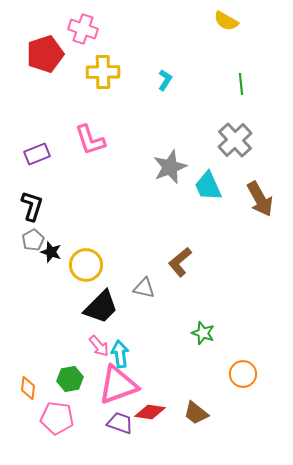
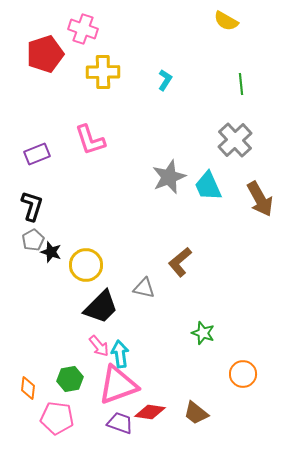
gray star: moved 1 px left, 10 px down
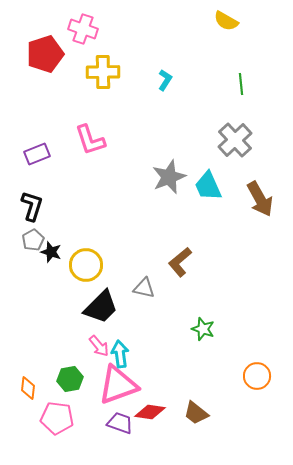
green star: moved 4 px up
orange circle: moved 14 px right, 2 px down
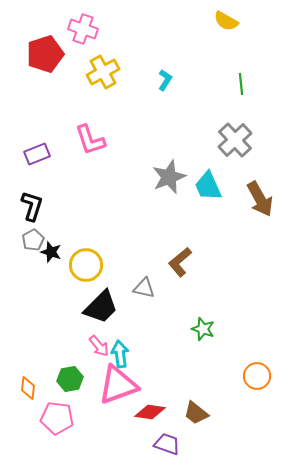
yellow cross: rotated 28 degrees counterclockwise
purple trapezoid: moved 47 px right, 21 px down
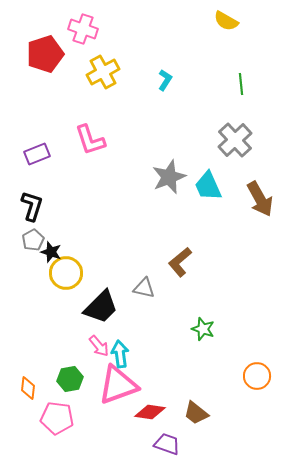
yellow circle: moved 20 px left, 8 px down
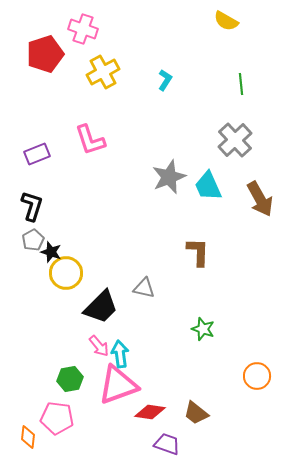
brown L-shape: moved 18 px right, 10 px up; rotated 132 degrees clockwise
orange diamond: moved 49 px down
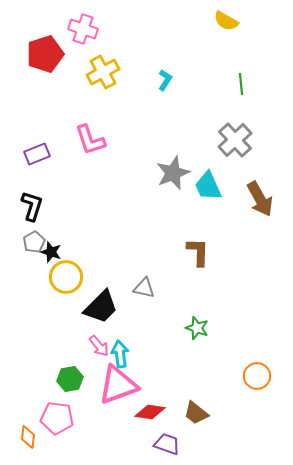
gray star: moved 4 px right, 4 px up
gray pentagon: moved 1 px right, 2 px down
yellow circle: moved 4 px down
green star: moved 6 px left, 1 px up
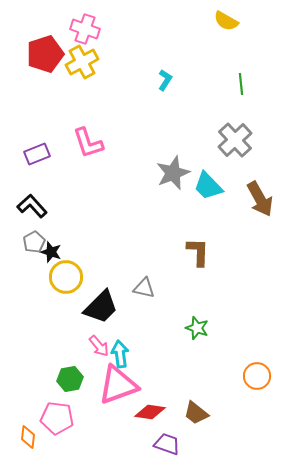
pink cross: moved 2 px right
yellow cross: moved 21 px left, 10 px up
pink L-shape: moved 2 px left, 3 px down
cyan trapezoid: rotated 20 degrees counterclockwise
black L-shape: rotated 60 degrees counterclockwise
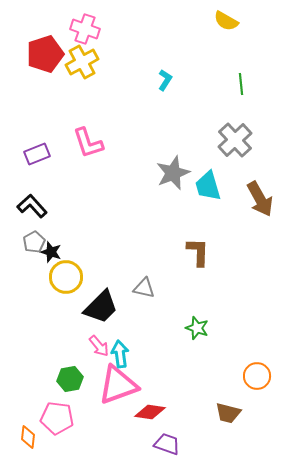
cyan trapezoid: rotated 28 degrees clockwise
brown trapezoid: moved 32 px right; rotated 24 degrees counterclockwise
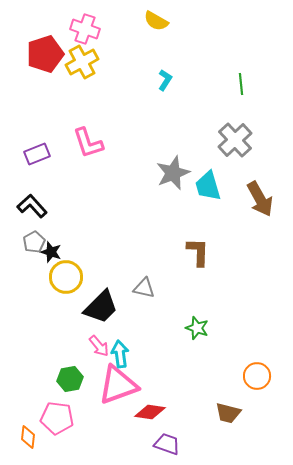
yellow semicircle: moved 70 px left
